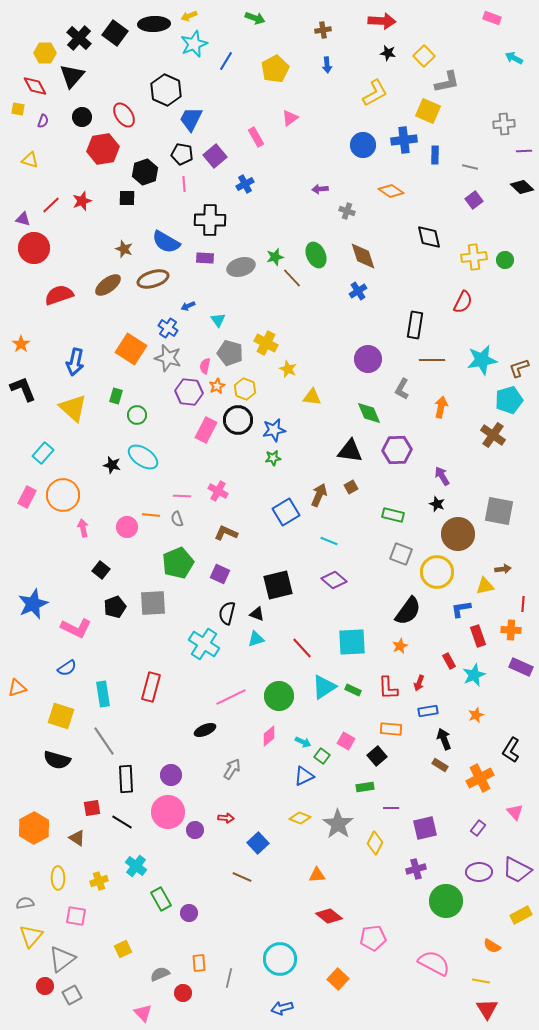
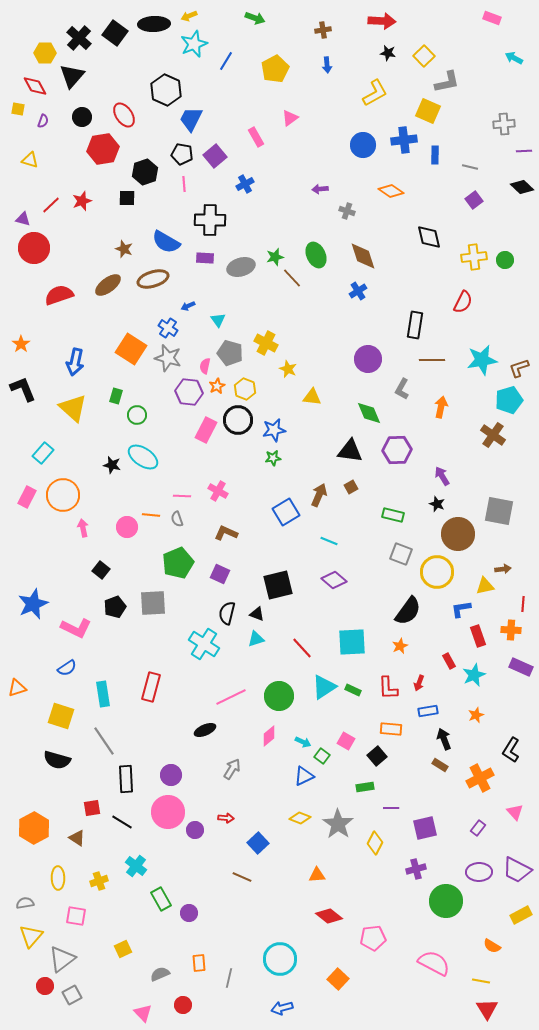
red circle at (183, 993): moved 12 px down
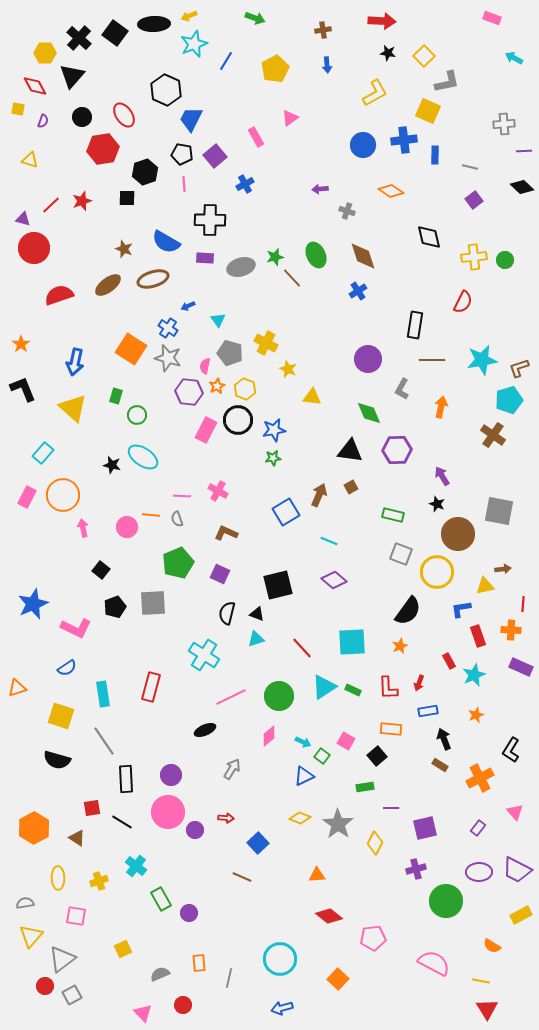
cyan cross at (204, 644): moved 11 px down
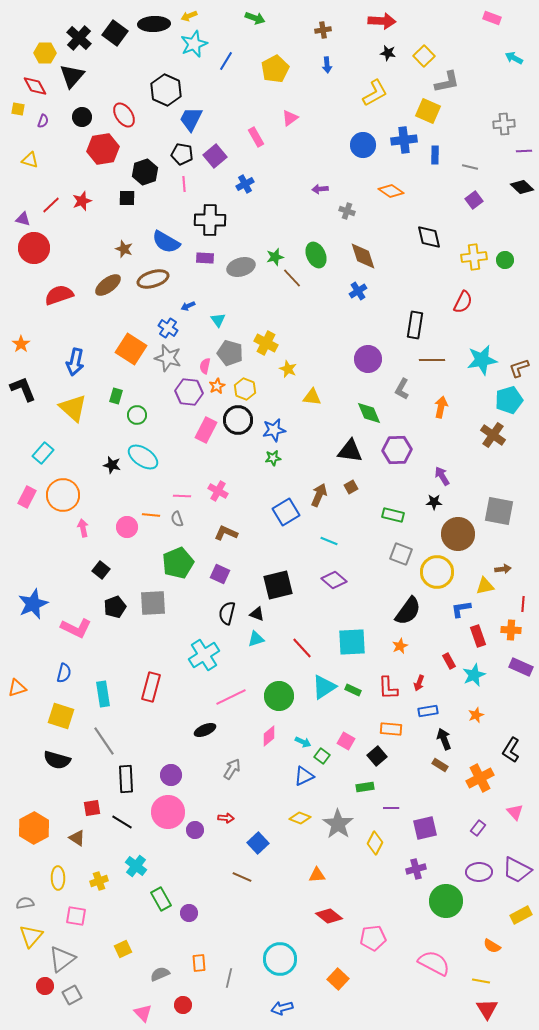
black star at (437, 504): moved 3 px left, 2 px up; rotated 21 degrees counterclockwise
cyan cross at (204, 655): rotated 24 degrees clockwise
blue semicircle at (67, 668): moved 3 px left, 5 px down; rotated 42 degrees counterclockwise
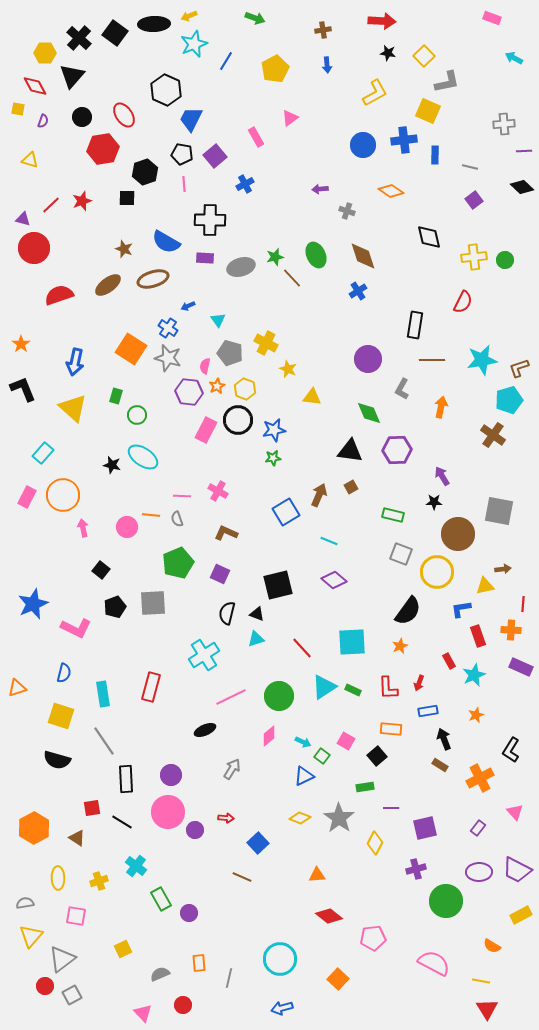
gray star at (338, 824): moved 1 px right, 6 px up
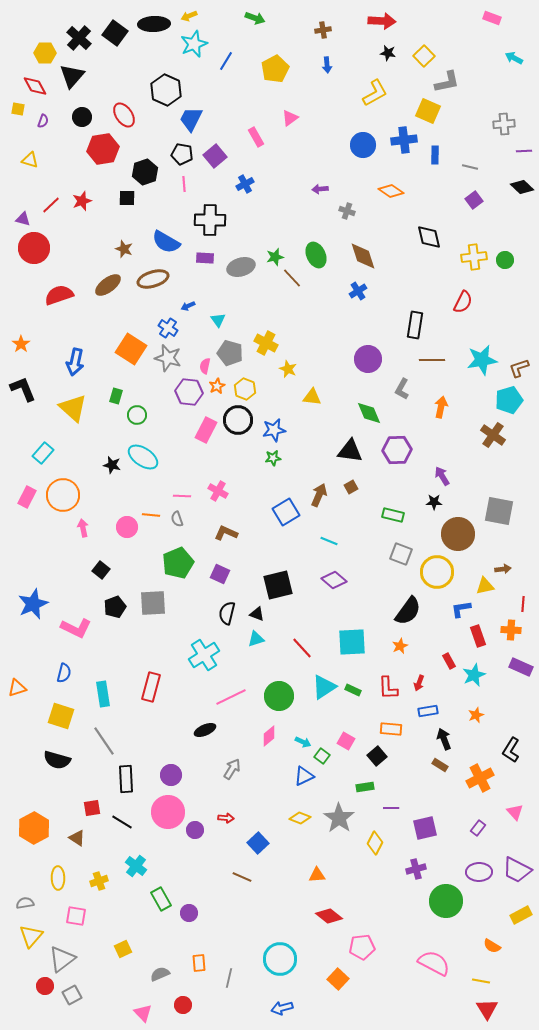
pink pentagon at (373, 938): moved 11 px left, 9 px down
